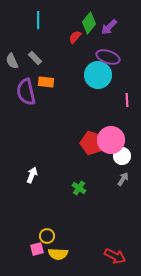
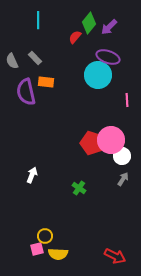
yellow circle: moved 2 px left
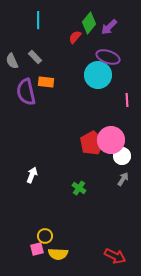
gray rectangle: moved 1 px up
red pentagon: rotated 25 degrees clockwise
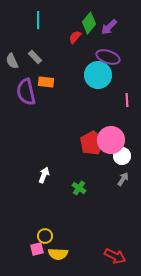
white arrow: moved 12 px right
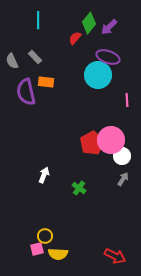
red semicircle: moved 1 px down
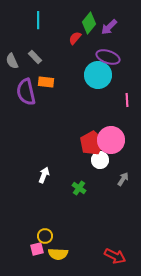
white circle: moved 22 px left, 4 px down
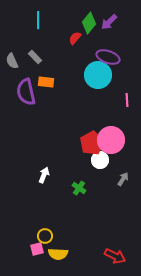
purple arrow: moved 5 px up
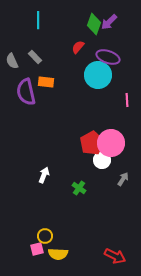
green diamond: moved 5 px right, 1 px down; rotated 20 degrees counterclockwise
red semicircle: moved 3 px right, 9 px down
pink circle: moved 3 px down
white circle: moved 2 px right
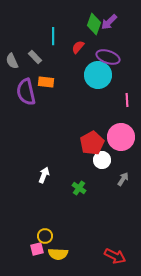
cyan line: moved 15 px right, 16 px down
pink circle: moved 10 px right, 6 px up
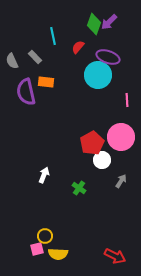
cyan line: rotated 12 degrees counterclockwise
gray arrow: moved 2 px left, 2 px down
